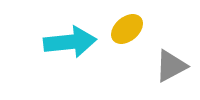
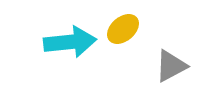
yellow ellipse: moved 4 px left
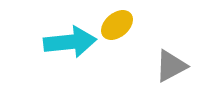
yellow ellipse: moved 6 px left, 4 px up
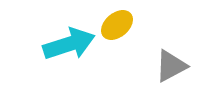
cyan arrow: moved 1 px left, 2 px down; rotated 12 degrees counterclockwise
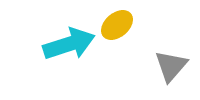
gray triangle: rotated 21 degrees counterclockwise
